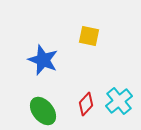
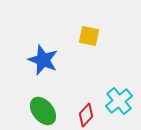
red diamond: moved 11 px down
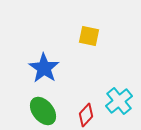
blue star: moved 1 px right, 8 px down; rotated 12 degrees clockwise
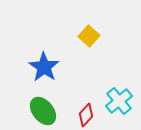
yellow square: rotated 30 degrees clockwise
blue star: moved 1 px up
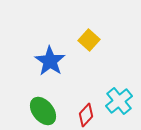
yellow square: moved 4 px down
blue star: moved 6 px right, 6 px up
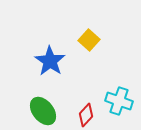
cyan cross: rotated 32 degrees counterclockwise
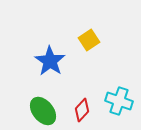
yellow square: rotated 15 degrees clockwise
red diamond: moved 4 px left, 5 px up
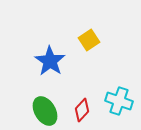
green ellipse: moved 2 px right; rotated 8 degrees clockwise
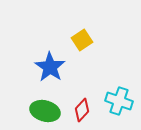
yellow square: moved 7 px left
blue star: moved 6 px down
green ellipse: rotated 44 degrees counterclockwise
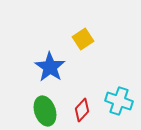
yellow square: moved 1 px right, 1 px up
green ellipse: rotated 56 degrees clockwise
